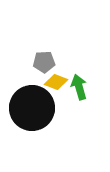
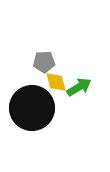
yellow diamond: rotated 55 degrees clockwise
green arrow: rotated 75 degrees clockwise
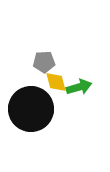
green arrow: rotated 15 degrees clockwise
black circle: moved 1 px left, 1 px down
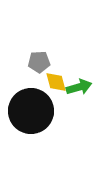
gray pentagon: moved 5 px left
black circle: moved 2 px down
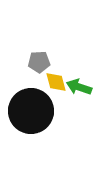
green arrow: rotated 145 degrees counterclockwise
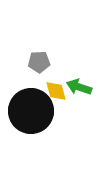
yellow diamond: moved 9 px down
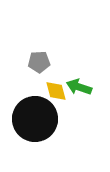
black circle: moved 4 px right, 8 px down
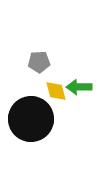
green arrow: rotated 20 degrees counterclockwise
black circle: moved 4 px left
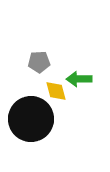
green arrow: moved 8 px up
